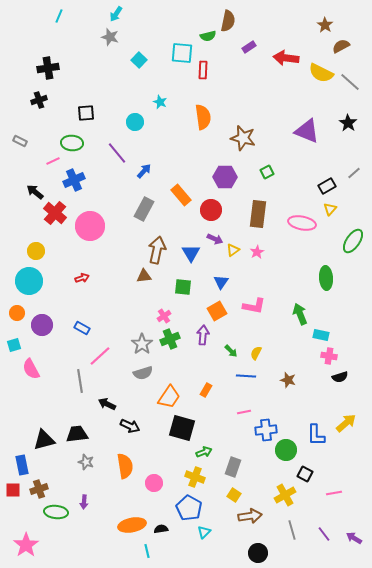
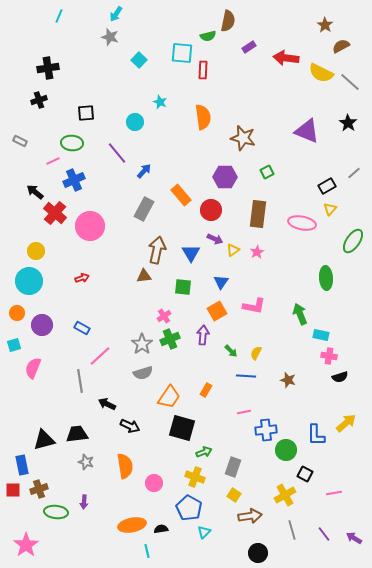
pink semicircle at (31, 369): moved 2 px right, 1 px up; rotated 50 degrees clockwise
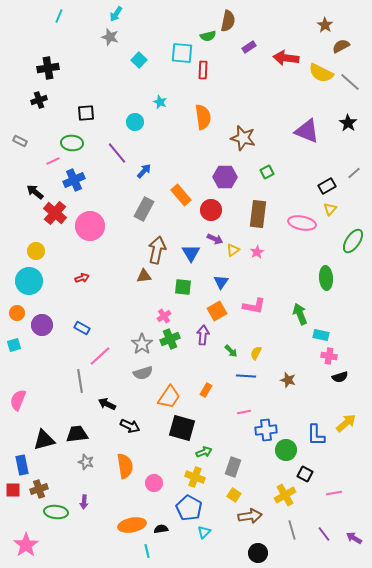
pink semicircle at (33, 368): moved 15 px left, 32 px down
